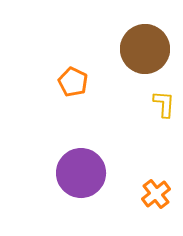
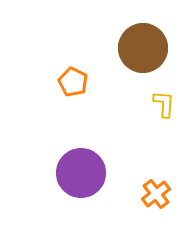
brown circle: moved 2 px left, 1 px up
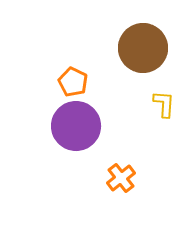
purple circle: moved 5 px left, 47 px up
orange cross: moved 35 px left, 16 px up
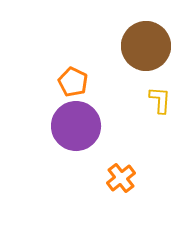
brown circle: moved 3 px right, 2 px up
yellow L-shape: moved 4 px left, 4 px up
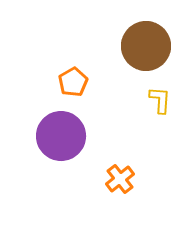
orange pentagon: rotated 16 degrees clockwise
purple circle: moved 15 px left, 10 px down
orange cross: moved 1 px left, 1 px down
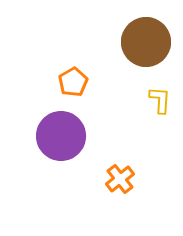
brown circle: moved 4 px up
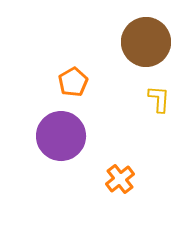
yellow L-shape: moved 1 px left, 1 px up
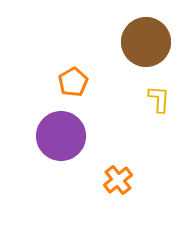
orange cross: moved 2 px left, 1 px down
